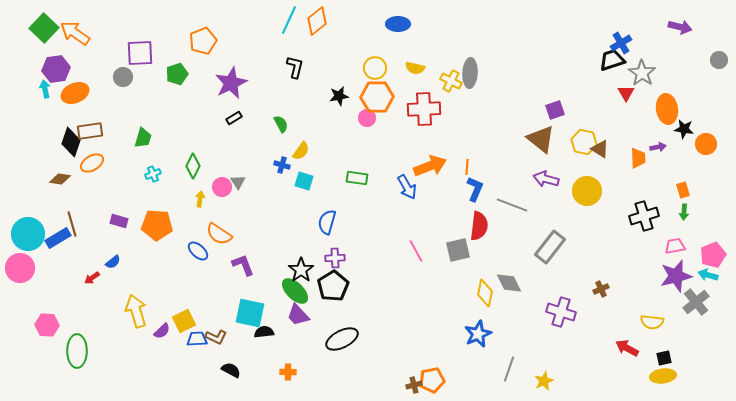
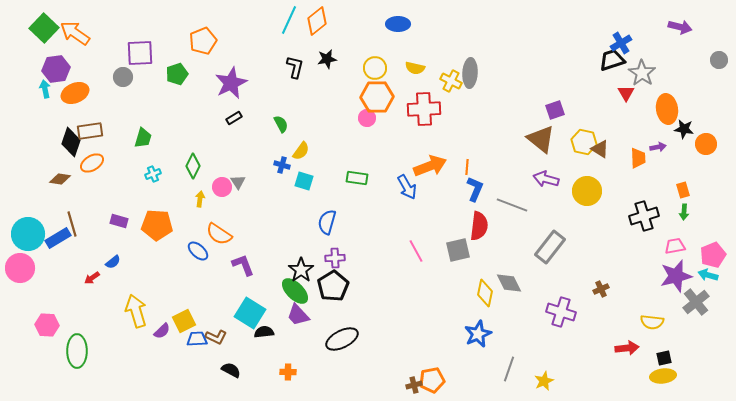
black star at (339, 96): moved 12 px left, 37 px up
cyan square at (250, 313): rotated 20 degrees clockwise
red arrow at (627, 348): rotated 145 degrees clockwise
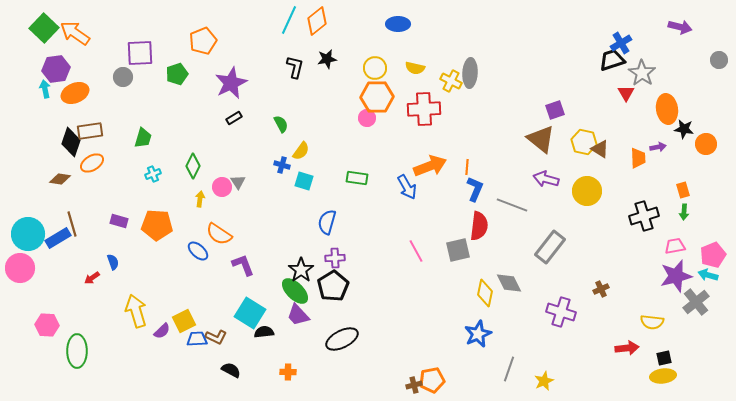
blue semicircle at (113, 262): rotated 70 degrees counterclockwise
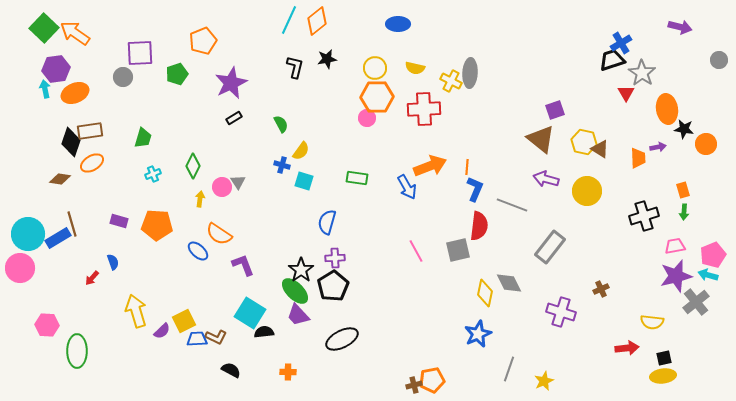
red arrow at (92, 278): rotated 14 degrees counterclockwise
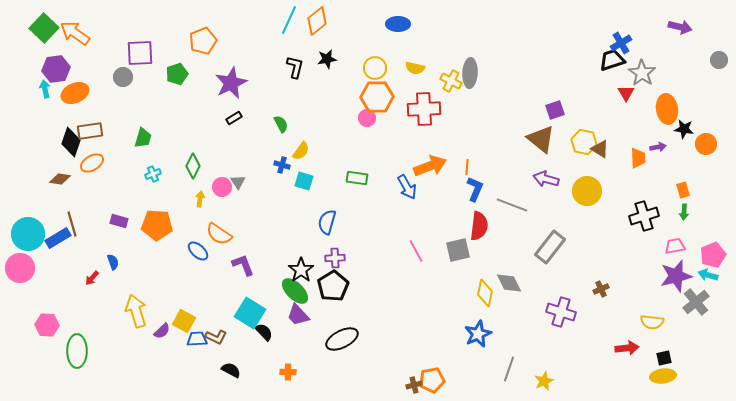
yellow square at (184, 321): rotated 35 degrees counterclockwise
black semicircle at (264, 332): rotated 54 degrees clockwise
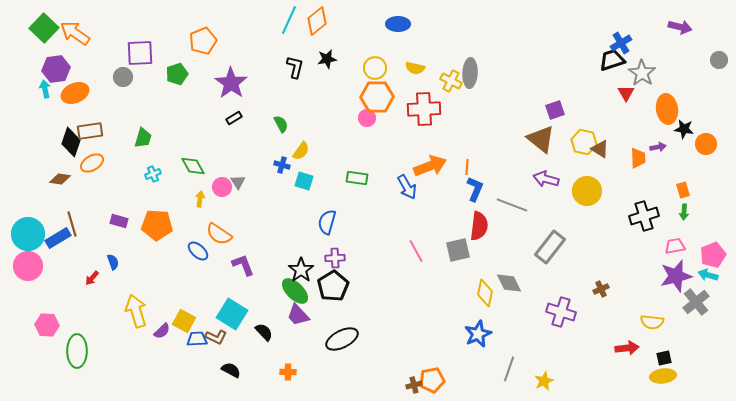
purple star at (231, 83): rotated 12 degrees counterclockwise
green diamond at (193, 166): rotated 55 degrees counterclockwise
pink circle at (20, 268): moved 8 px right, 2 px up
cyan square at (250, 313): moved 18 px left, 1 px down
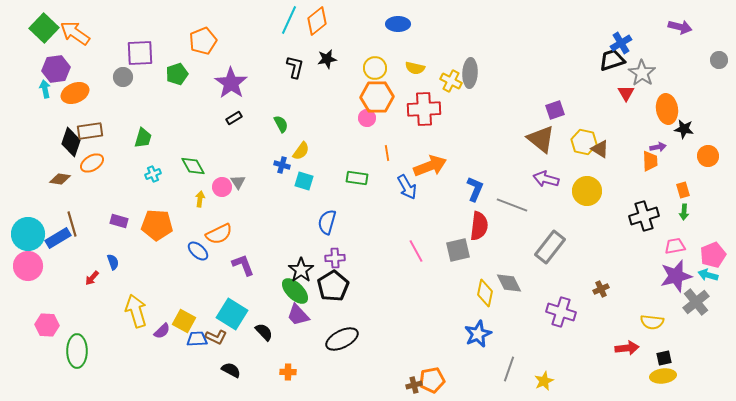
orange circle at (706, 144): moved 2 px right, 12 px down
orange trapezoid at (638, 158): moved 12 px right, 3 px down
orange line at (467, 167): moved 80 px left, 14 px up; rotated 14 degrees counterclockwise
orange semicircle at (219, 234): rotated 60 degrees counterclockwise
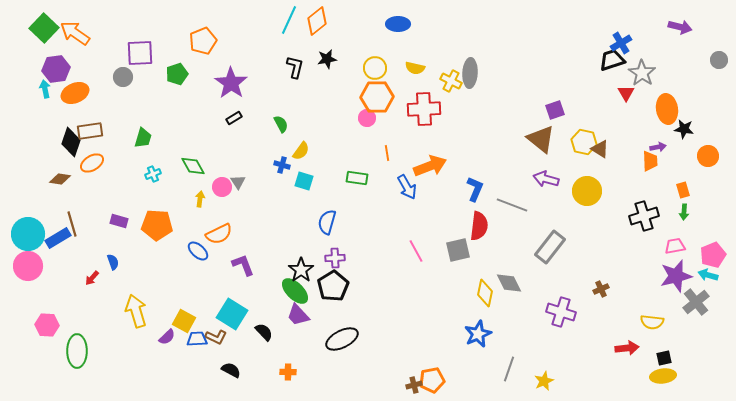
purple semicircle at (162, 331): moved 5 px right, 6 px down
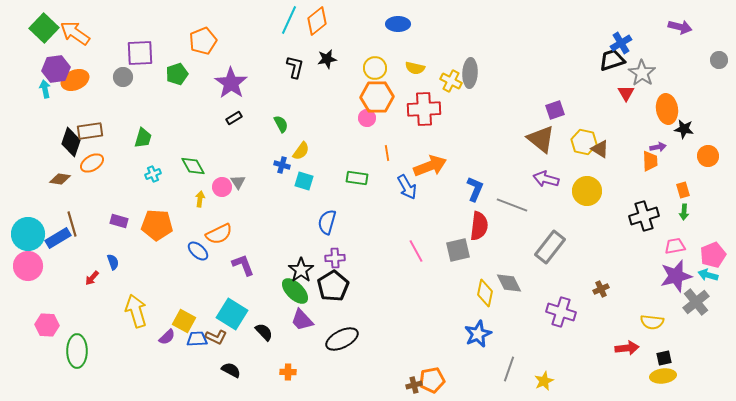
orange ellipse at (75, 93): moved 13 px up
purple trapezoid at (298, 315): moved 4 px right, 5 px down
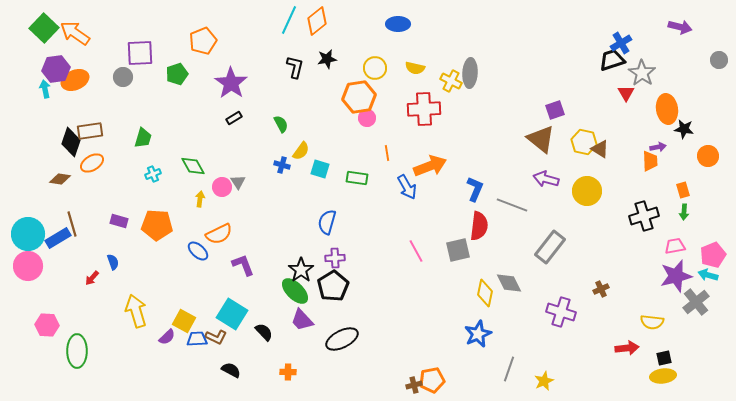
orange hexagon at (377, 97): moved 18 px left; rotated 8 degrees counterclockwise
cyan square at (304, 181): moved 16 px right, 12 px up
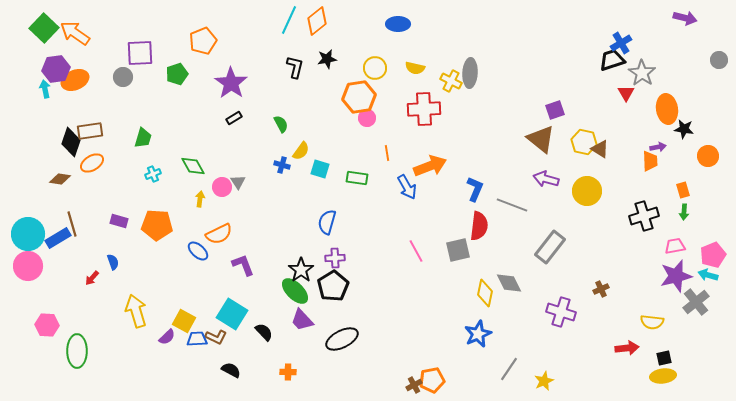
purple arrow at (680, 27): moved 5 px right, 9 px up
gray line at (509, 369): rotated 15 degrees clockwise
brown cross at (414, 385): rotated 14 degrees counterclockwise
